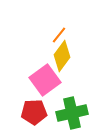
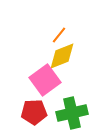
yellow diamond: rotated 32 degrees clockwise
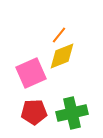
pink square: moved 14 px left, 7 px up; rotated 12 degrees clockwise
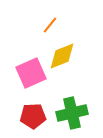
orange line: moved 9 px left, 10 px up
red pentagon: moved 1 px left, 4 px down
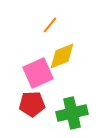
pink square: moved 7 px right
red pentagon: moved 1 px left, 12 px up
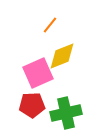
red pentagon: moved 1 px down
green cross: moved 6 px left
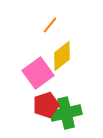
yellow diamond: rotated 16 degrees counterclockwise
pink square: rotated 12 degrees counterclockwise
red pentagon: moved 14 px right; rotated 15 degrees counterclockwise
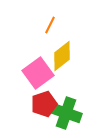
orange line: rotated 12 degrees counterclockwise
red pentagon: moved 2 px left, 1 px up
green cross: rotated 32 degrees clockwise
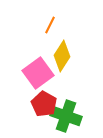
yellow diamond: rotated 20 degrees counterclockwise
red pentagon: rotated 25 degrees counterclockwise
green cross: moved 3 px down
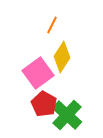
orange line: moved 2 px right
yellow diamond: moved 1 px down
green cross: moved 1 px right, 1 px up; rotated 24 degrees clockwise
